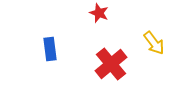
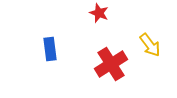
yellow arrow: moved 4 px left, 2 px down
red cross: rotated 8 degrees clockwise
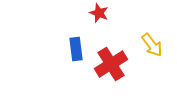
yellow arrow: moved 2 px right
blue rectangle: moved 26 px right
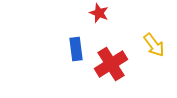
yellow arrow: moved 2 px right
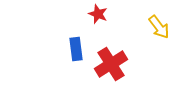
red star: moved 1 px left, 1 px down
yellow arrow: moved 5 px right, 18 px up
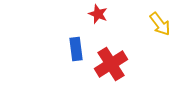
yellow arrow: moved 1 px right, 3 px up
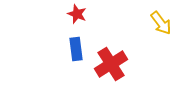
red star: moved 21 px left
yellow arrow: moved 1 px right, 1 px up
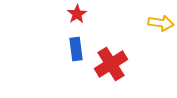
red star: rotated 18 degrees clockwise
yellow arrow: rotated 45 degrees counterclockwise
